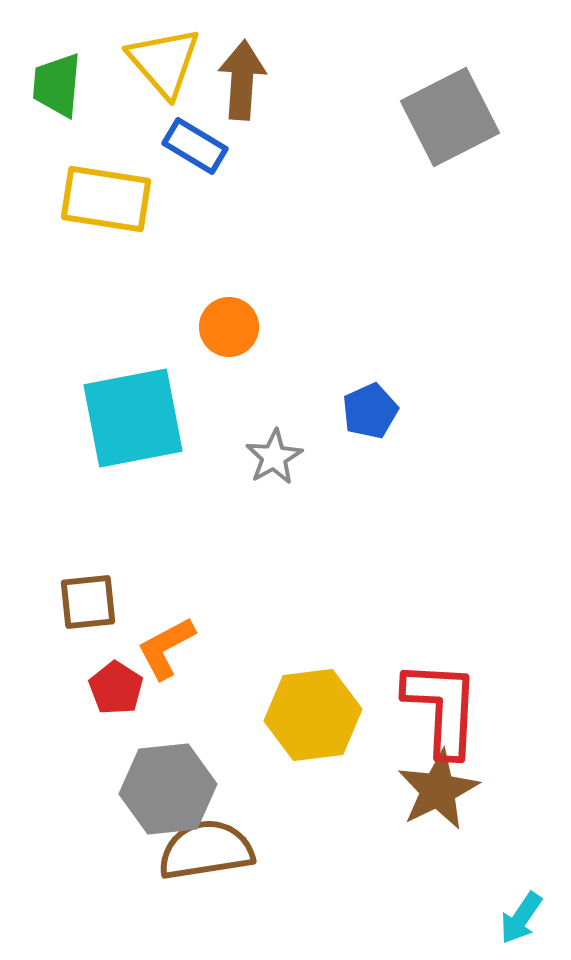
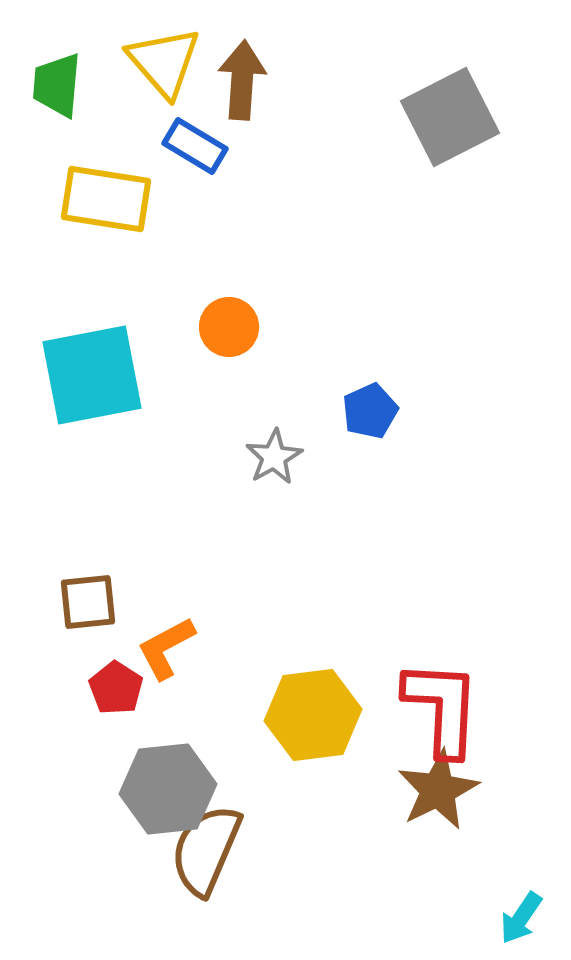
cyan square: moved 41 px left, 43 px up
brown semicircle: rotated 58 degrees counterclockwise
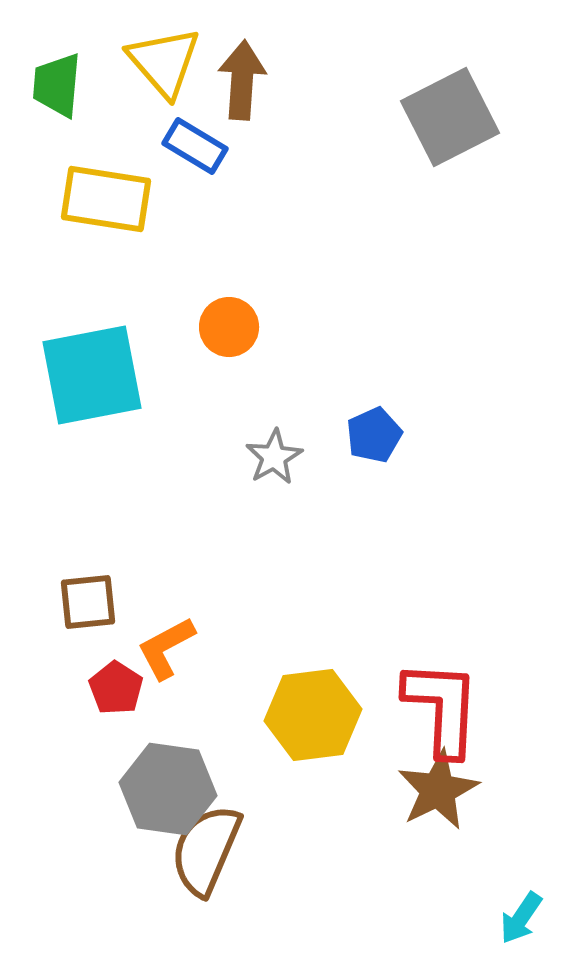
blue pentagon: moved 4 px right, 24 px down
gray hexagon: rotated 14 degrees clockwise
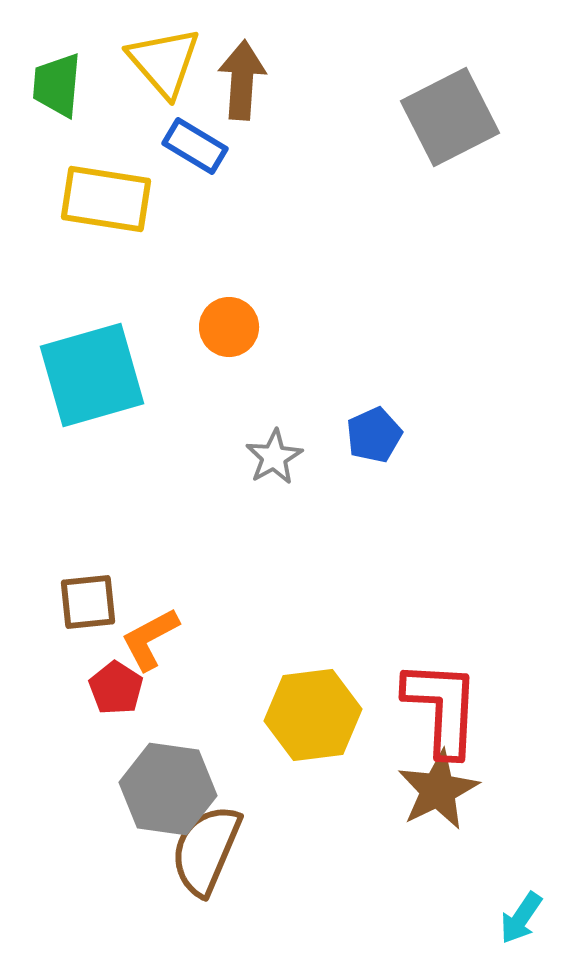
cyan square: rotated 5 degrees counterclockwise
orange L-shape: moved 16 px left, 9 px up
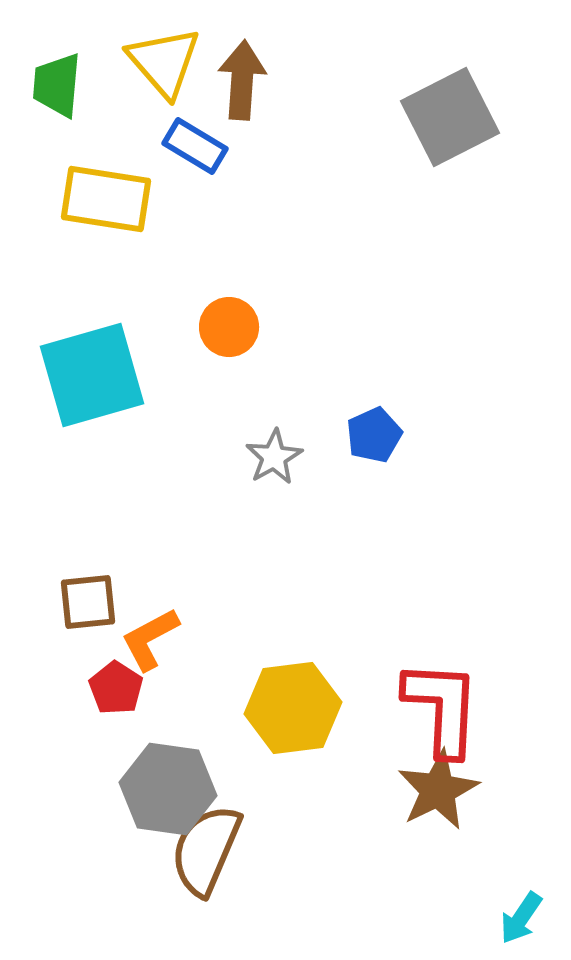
yellow hexagon: moved 20 px left, 7 px up
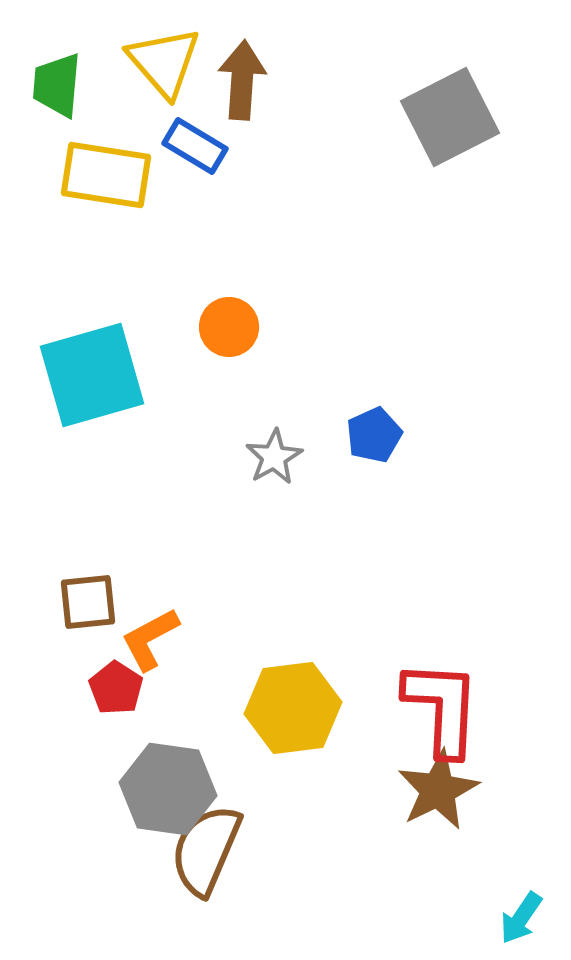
yellow rectangle: moved 24 px up
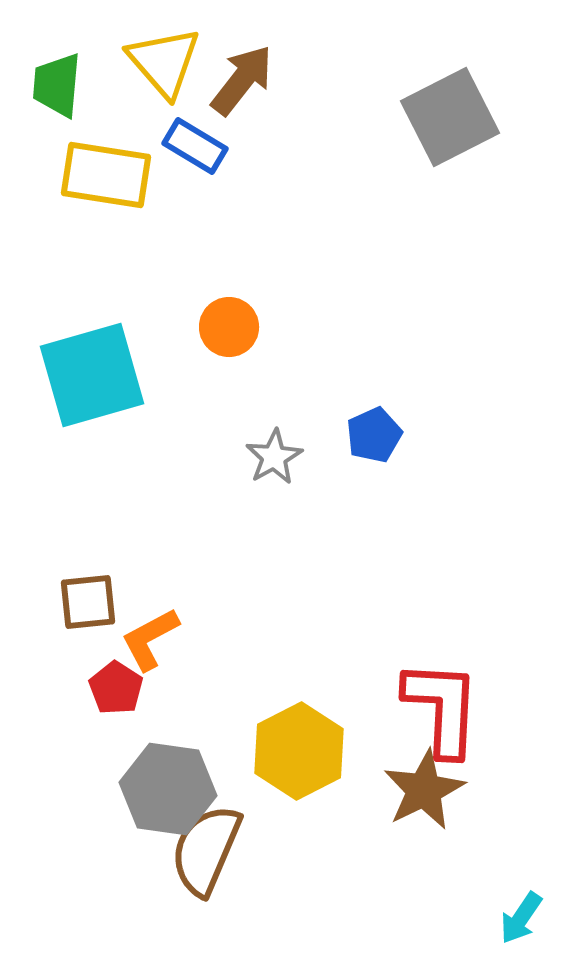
brown arrow: rotated 34 degrees clockwise
yellow hexagon: moved 6 px right, 43 px down; rotated 20 degrees counterclockwise
brown star: moved 14 px left
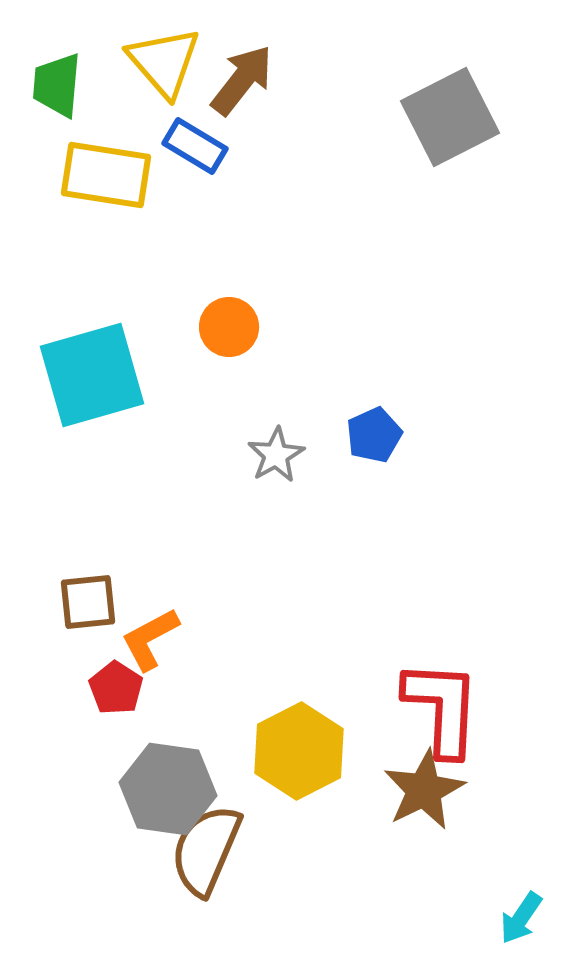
gray star: moved 2 px right, 2 px up
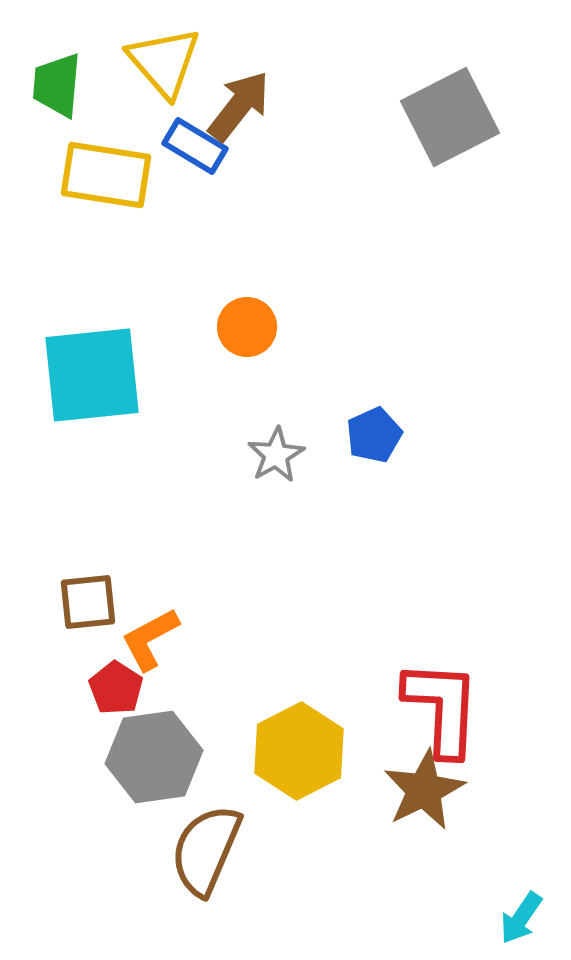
brown arrow: moved 3 px left, 26 px down
orange circle: moved 18 px right
cyan square: rotated 10 degrees clockwise
gray hexagon: moved 14 px left, 32 px up; rotated 16 degrees counterclockwise
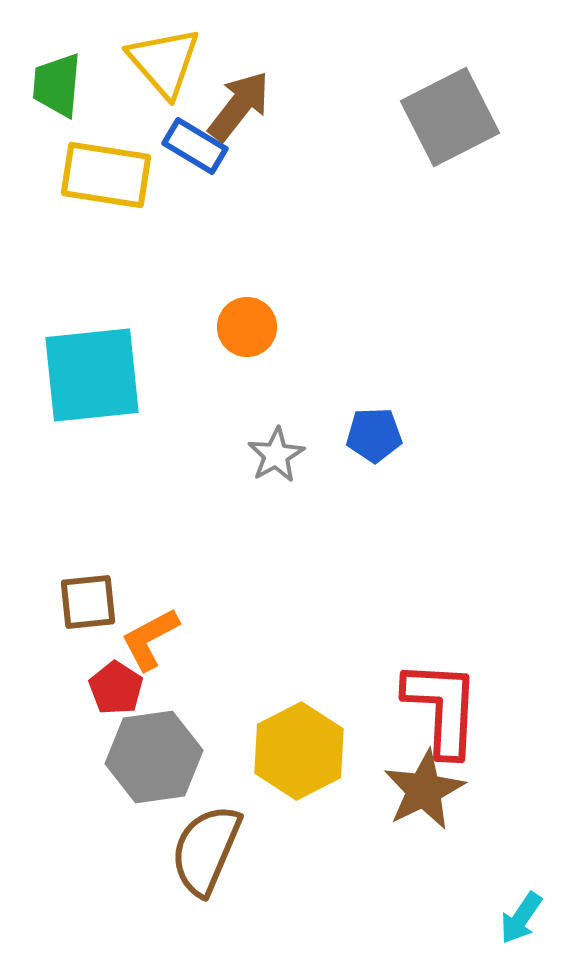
blue pentagon: rotated 22 degrees clockwise
